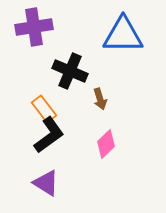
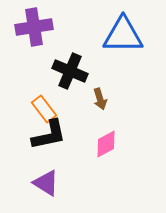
black L-shape: rotated 24 degrees clockwise
pink diamond: rotated 16 degrees clockwise
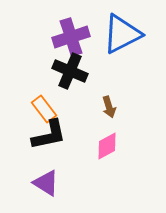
purple cross: moved 37 px right, 10 px down; rotated 9 degrees counterclockwise
blue triangle: moved 1 px left, 1 px up; rotated 27 degrees counterclockwise
brown arrow: moved 9 px right, 8 px down
pink diamond: moved 1 px right, 2 px down
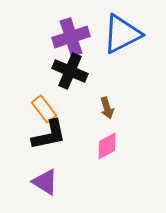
brown arrow: moved 2 px left, 1 px down
purple triangle: moved 1 px left, 1 px up
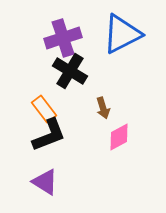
purple cross: moved 8 px left, 1 px down
black cross: rotated 8 degrees clockwise
brown arrow: moved 4 px left
black L-shape: rotated 9 degrees counterclockwise
pink diamond: moved 12 px right, 9 px up
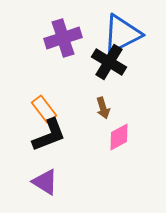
black cross: moved 39 px right, 9 px up
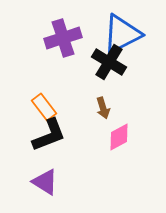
orange rectangle: moved 2 px up
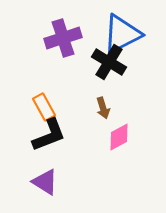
orange rectangle: rotated 8 degrees clockwise
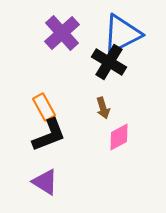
purple cross: moved 1 px left, 5 px up; rotated 24 degrees counterclockwise
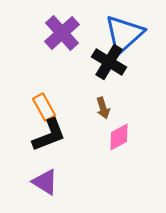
blue triangle: moved 2 px right; rotated 15 degrees counterclockwise
